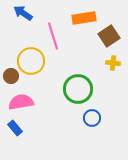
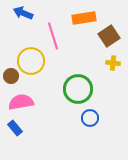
blue arrow: rotated 12 degrees counterclockwise
blue circle: moved 2 px left
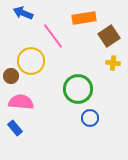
pink line: rotated 20 degrees counterclockwise
pink semicircle: rotated 15 degrees clockwise
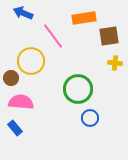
brown square: rotated 25 degrees clockwise
yellow cross: moved 2 px right
brown circle: moved 2 px down
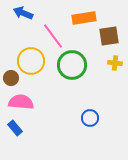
green circle: moved 6 px left, 24 px up
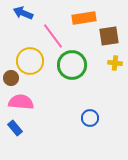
yellow circle: moved 1 px left
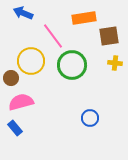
yellow circle: moved 1 px right
pink semicircle: rotated 20 degrees counterclockwise
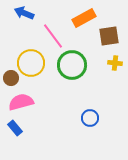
blue arrow: moved 1 px right
orange rectangle: rotated 20 degrees counterclockwise
yellow circle: moved 2 px down
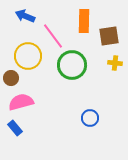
blue arrow: moved 1 px right, 3 px down
orange rectangle: moved 3 px down; rotated 60 degrees counterclockwise
yellow circle: moved 3 px left, 7 px up
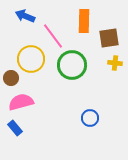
brown square: moved 2 px down
yellow circle: moved 3 px right, 3 px down
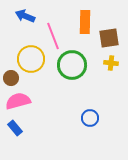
orange rectangle: moved 1 px right, 1 px down
pink line: rotated 16 degrees clockwise
yellow cross: moved 4 px left
pink semicircle: moved 3 px left, 1 px up
